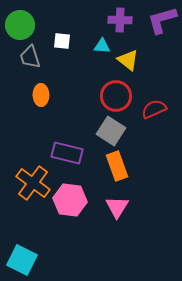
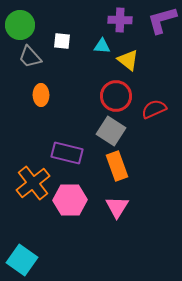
gray trapezoid: rotated 25 degrees counterclockwise
orange cross: rotated 16 degrees clockwise
pink hexagon: rotated 8 degrees counterclockwise
cyan square: rotated 8 degrees clockwise
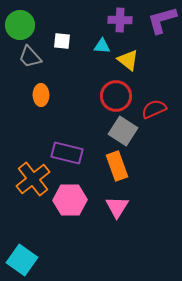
gray square: moved 12 px right
orange cross: moved 4 px up
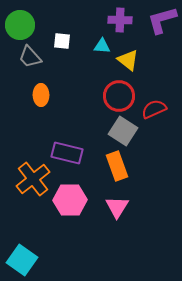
red circle: moved 3 px right
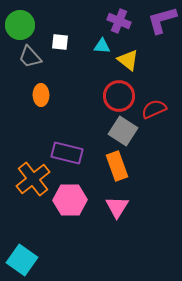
purple cross: moved 1 px left, 1 px down; rotated 20 degrees clockwise
white square: moved 2 px left, 1 px down
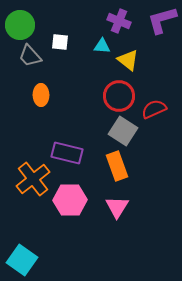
gray trapezoid: moved 1 px up
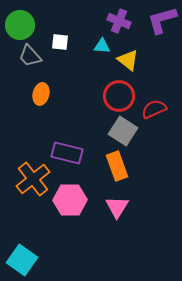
orange ellipse: moved 1 px up; rotated 15 degrees clockwise
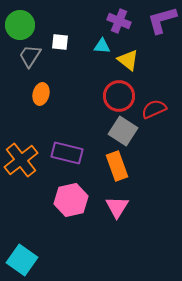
gray trapezoid: rotated 75 degrees clockwise
orange cross: moved 12 px left, 19 px up
pink hexagon: moved 1 px right; rotated 12 degrees counterclockwise
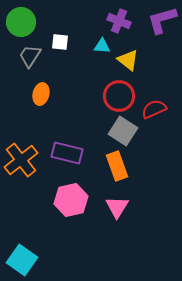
green circle: moved 1 px right, 3 px up
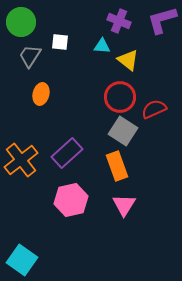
red circle: moved 1 px right, 1 px down
purple rectangle: rotated 56 degrees counterclockwise
pink triangle: moved 7 px right, 2 px up
